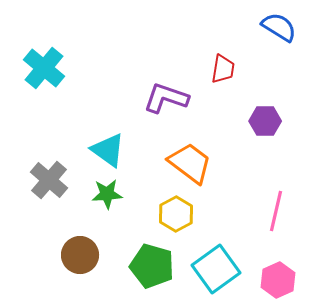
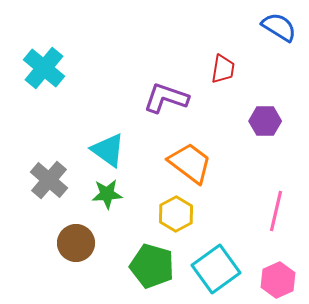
brown circle: moved 4 px left, 12 px up
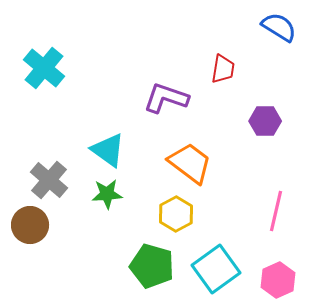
brown circle: moved 46 px left, 18 px up
